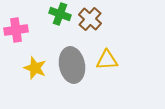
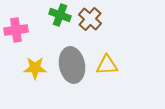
green cross: moved 1 px down
yellow triangle: moved 5 px down
yellow star: rotated 20 degrees counterclockwise
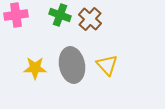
pink cross: moved 15 px up
yellow triangle: rotated 50 degrees clockwise
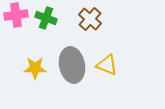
green cross: moved 14 px left, 3 px down
yellow triangle: rotated 25 degrees counterclockwise
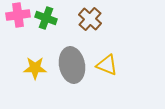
pink cross: moved 2 px right
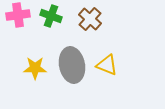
green cross: moved 5 px right, 2 px up
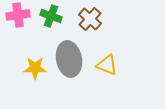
gray ellipse: moved 3 px left, 6 px up
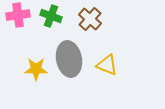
yellow star: moved 1 px right, 1 px down
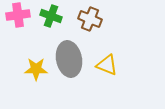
brown cross: rotated 20 degrees counterclockwise
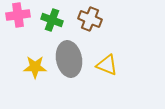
green cross: moved 1 px right, 4 px down
yellow star: moved 1 px left, 2 px up
